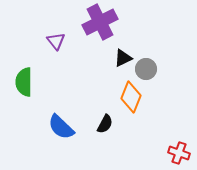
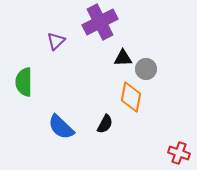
purple triangle: rotated 24 degrees clockwise
black triangle: rotated 24 degrees clockwise
orange diamond: rotated 12 degrees counterclockwise
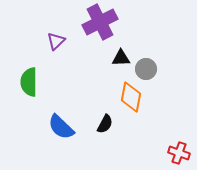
black triangle: moved 2 px left
green semicircle: moved 5 px right
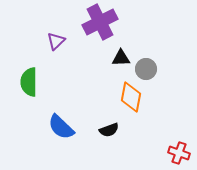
black semicircle: moved 4 px right, 6 px down; rotated 42 degrees clockwise
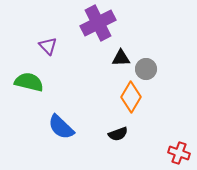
purple cross: moved 2 px left, 1 px down
purple triangle: moved 8 px left, 5 px down; rotated 30 degrees counterclockwise
green semicircle: rotated 104 degrees clockwise
orange diamond: rotated 20 degrees clockwise
black semicircle: moved 9 px right, 4 px down
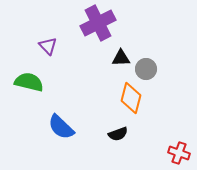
orange diamond: moved 1 px down; rotated 16 degrees counterclockwise
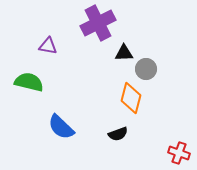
purple triangle: rotated 36 degrees counterclockwise
black triangle: moved 3 px right, 5 px up
